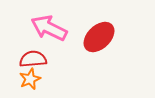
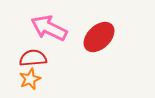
red semicircle: moved 1 px up
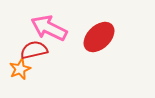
red semicircle: moved 1 px right, 8 px up; rotated 8 degrees counterclockwise
orange star: moved 10 px left, 10 px up
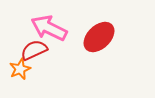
red semicircle: rotated 12 degrees counterclockwise
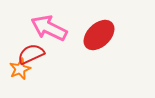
red ellipse: moved 2 px up
red semicircle: moved 3 px left, 4 px down
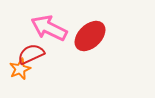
red ellipse: moved 9 px left, 1 px down
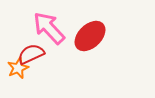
pink arrow: rotated 21 degrees clockwise
orange star: moved 2 px left, 1 px up
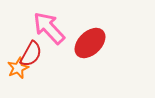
red ellipse: moved 7 px down
red semicircle: rotated 144 degrees clockwise
